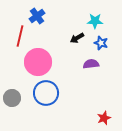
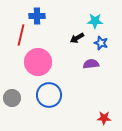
blue cross: rotated 35 degrees clockwise
red line: moved 1 px right, 1 px up
blue circle: moved 3 px right, 2 px down
red star: rotated 24 degrees clockwise
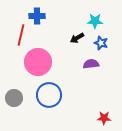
gray circle: moved 2 px right
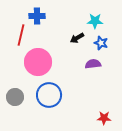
purple semicircle: moved 2 px right
gray circle: moved 1 px right, 1 px up
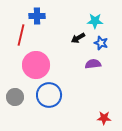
black arrow: moved 1 px right
pink circle: moved 2 px left, 3 px down
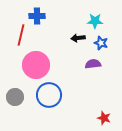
black arrow: rotated 24 degrees clockwise
red star: rotated 16 degrees clockwise
